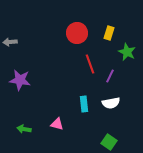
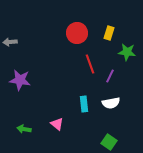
green star: rotated 18 degrees counterclockwise
pink triangle: rotated 24 degrees clockwise
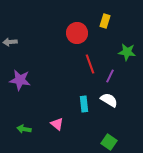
yellow rectangle: moved 4 px left, 12 px up
white semicircle: moved 2 px left, 3 px up; rotated 138 degrees counterclockwise
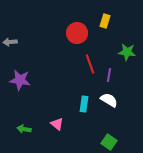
purple line: moved 1 px left, 1 px up; rotated 16 degrees counterclockwise
cyan rectangle: rotated 14 degrees clockwise
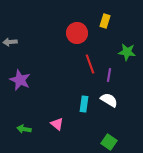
purple star: rotated 15 degrees clockwise
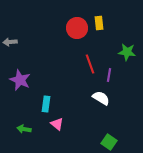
yellow rectangle: moved 6 px left, 2 px down; rotated 24 degrees counterclockwise
red circle: moved 5 px up
white semicircle: moved 8 px left, 2 px up
cyan rectangle: moved 38 px left
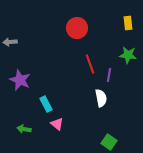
yellow rectangle: moved 29 px right
green star: moved 1 px right, 3 px down
white semicircle: rotated 48 degrees clockwise
cyan rectangle: rotated 35 degrees counterclockwise
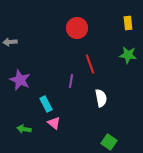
purple line: moved 38 px left, 6 px down
pink triangle: moved 3 px left, 1 px up
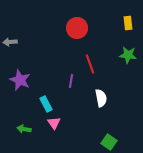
pink triangle: rotated 16 degrees clockwise
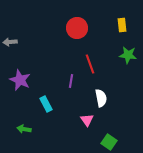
yellow rectangle: moved 6 px left, 2 px down
pink triangle: moved 33 px right, 3 px up
